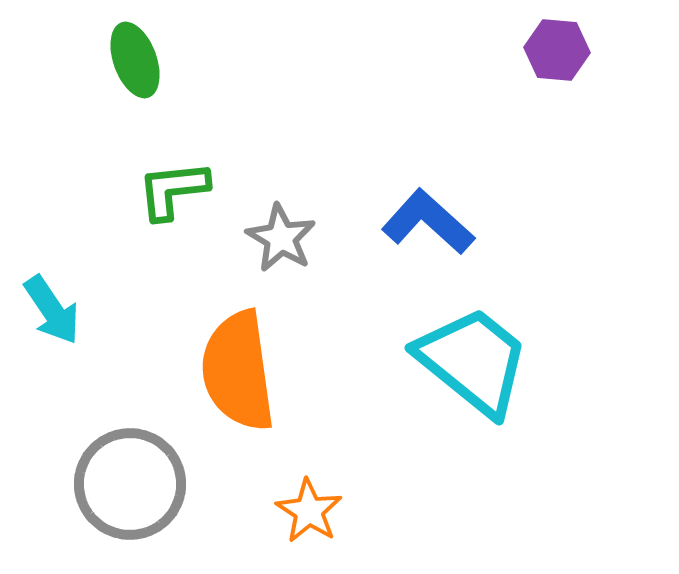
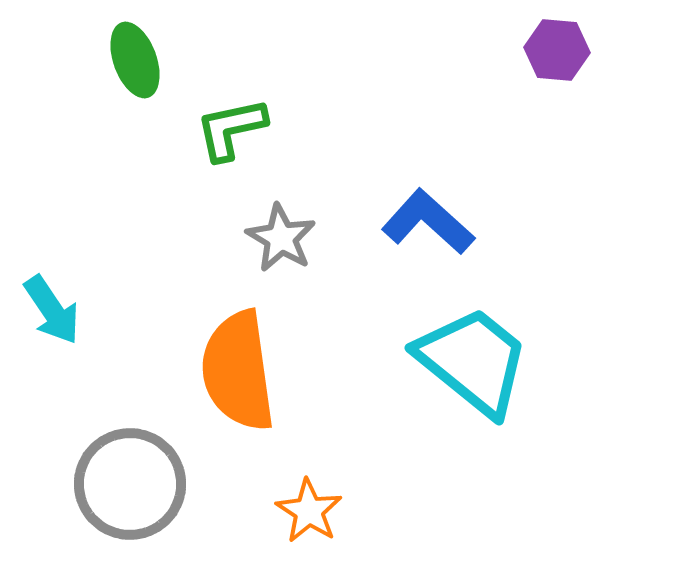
green L-shape: moved 58 px right, 61 px up; rotated 6 degrees counterclockwise
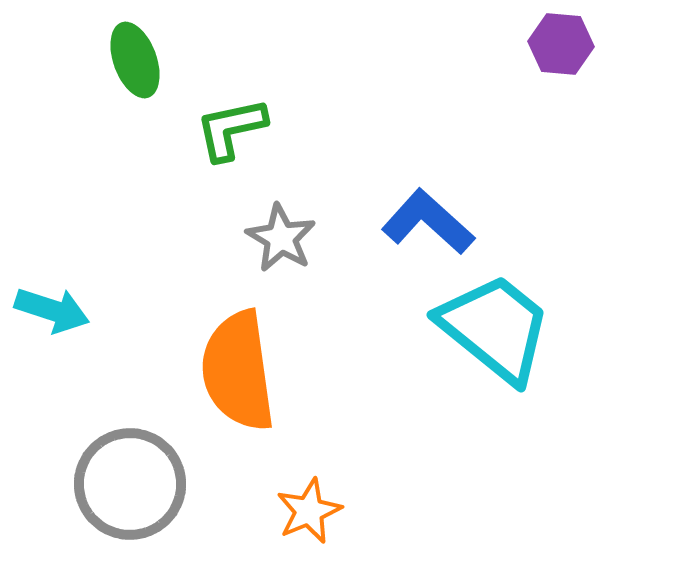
purple hexagon: moved 4 px right, 6 px up
cyan arrow: rotated 38 degrees counterclockwise
cyan trapezoid: moved 22 px right, 33 px up
orange star: rotated 16 degrees clockwise
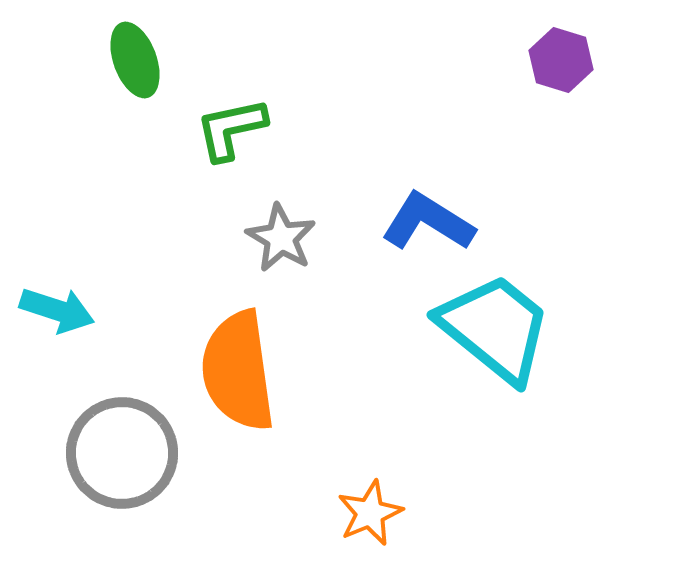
purple hexagon: moved 16 px down; rotated 12 degrees clockwise
blue L-shape: rotated 10 degrees counterclockwise
cyan arrow: moved 5 px right
gray circle: moved 8 px left, 31 px up
orange star: moved 61 px right, 2 px down
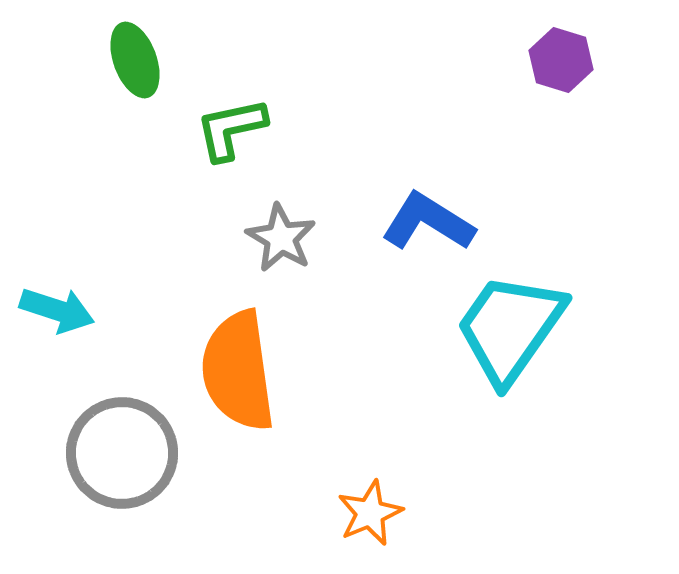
cyan trapezoid: moved 15 px right; rotated 94 degrees counterclockwise
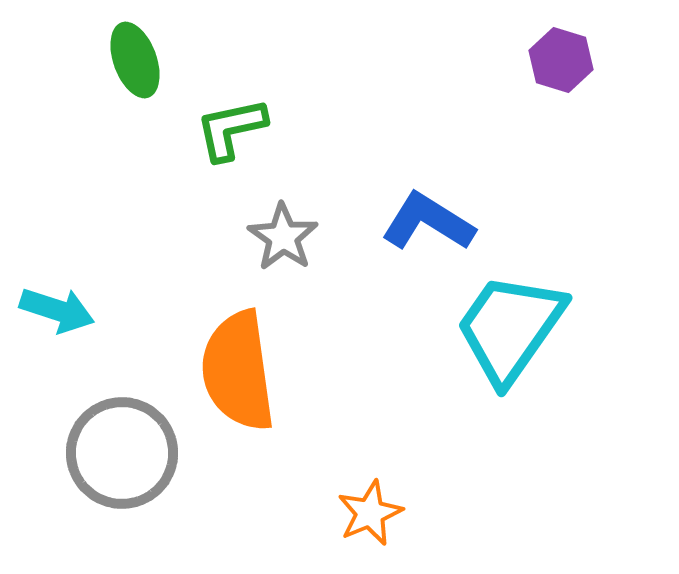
gray star: moved 2 px right, 1 px up; rotated 4 degrees clockwise
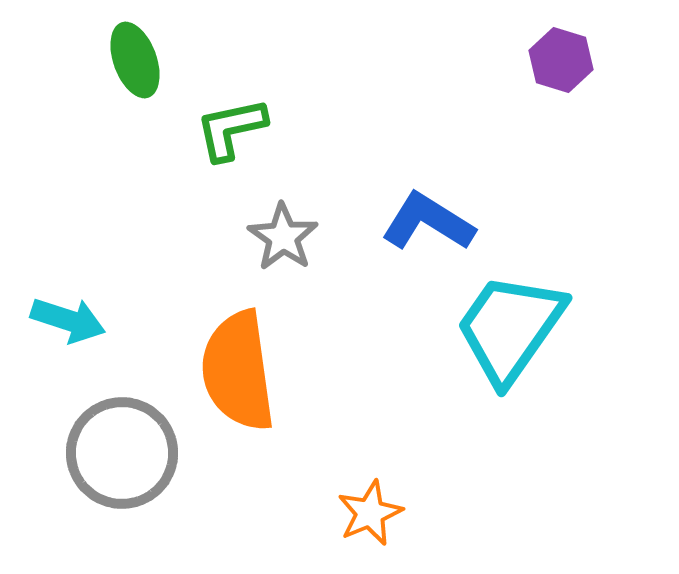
cyan arrow: moved 11 px right, 10 px down
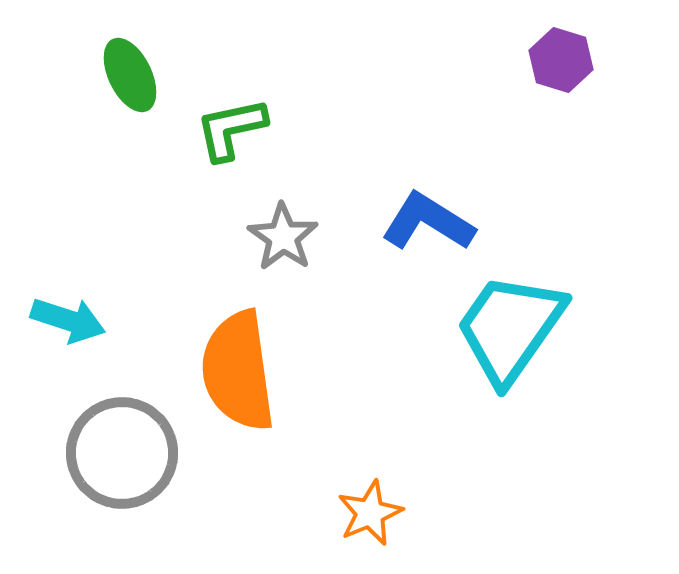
green ellipse: moved 5 px left, 15 px down; rotated 6 degrees counterclockwise
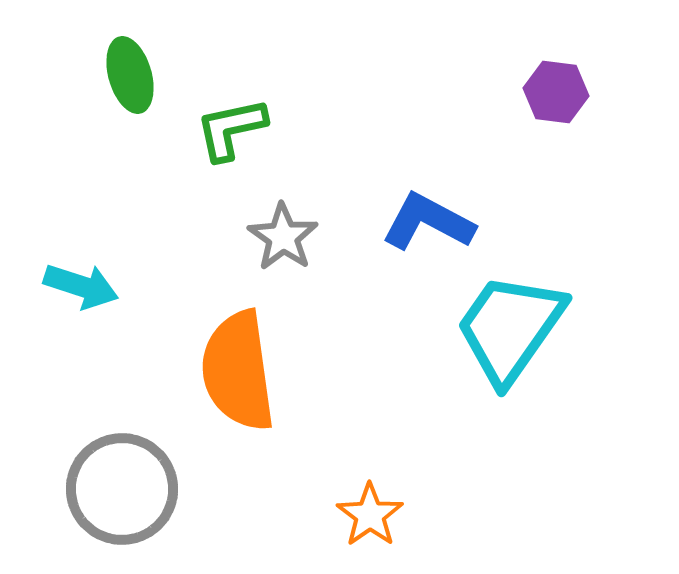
purple hexagon: moved 5 px left, 32 px down; rotated 10 degrees counterclockwise
green ellipse: rotated 10 degrees clockwise
blue L-shape: rotated 4 degrees counterclockwise
cyan arrow: moved 13 px right, 34 px up
gray circle: moved 36 px down
orange star: moved 2 px down; rotated 12 degrees counterclockwise
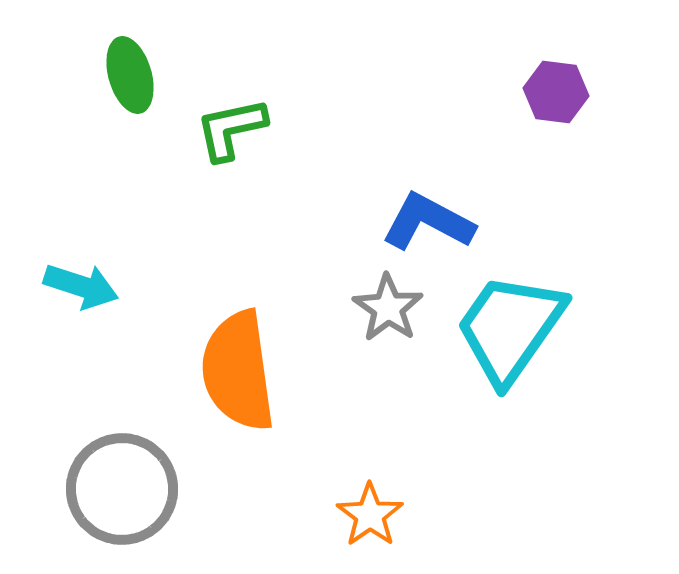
gray star: moved 105 px right, 71 px down
